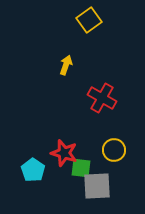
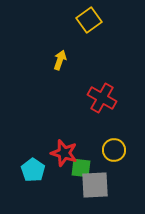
yellow arrow: moved 6 px left, 5 px up
gray square: moved 2 px left, 1 px up
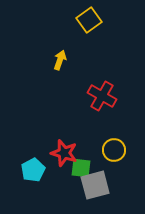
red cross: moved 2 px up
cyan pentagon: rotated 10 degrees clockwise
gray square: rotated 12 degrees counterclockwise
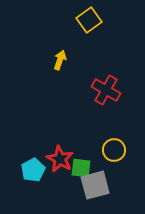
red cross: moved 4 px right, 6 px up
red star: moved 4 px left, 6 px down; rotated 12 degrees clockwise
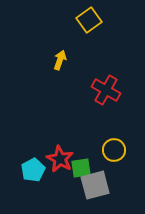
green square: rotated 15 degrees counterclockwise
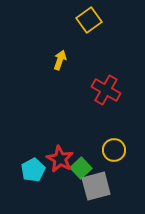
green square: rotated 35 degrees counterclockwise
gray square: moved 1 px right, 1 px down
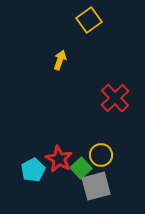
red cross: moved 9 px right, 8 px down; rotated 16 degrees clockwise
yellow circle: moved 13 px left, 5 px down
red star: moved 1 px left
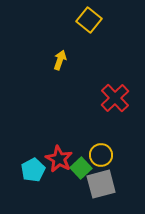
yellow square: rotated 15 degrees counterclockwise
gray square: moved 5 px right, 2 px up
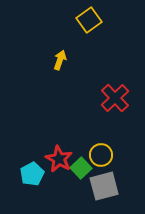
yellow square: rotated 15 degrees clockwise
cyan pentagon: moved 1 px left, 4 px down
gray square: moved 3 px right, 2 px down
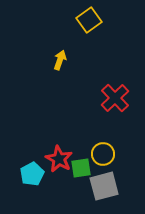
yellow circle: moved 2 px right, 1 px up
green square: rotated 35 degrees clockwise
